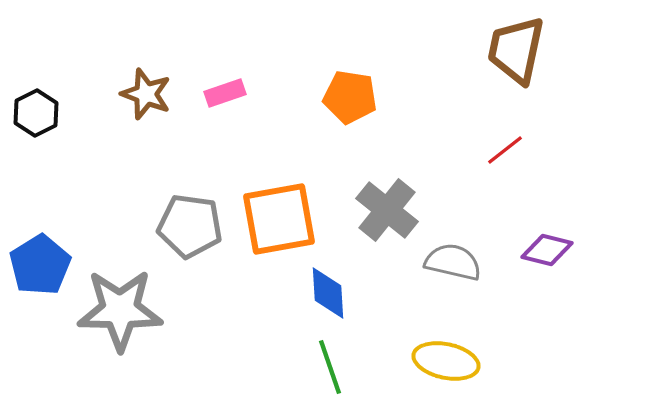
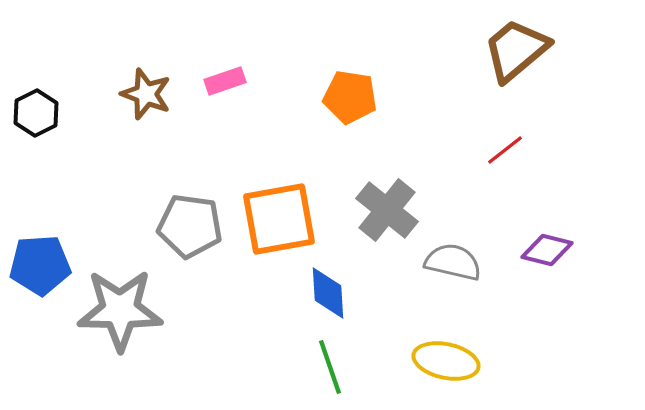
brown trapezoid: rotated 38 degrees clockwise
pink rectangle: moved 12 px up
blue pentagon: rotated 28 degrees clockwise
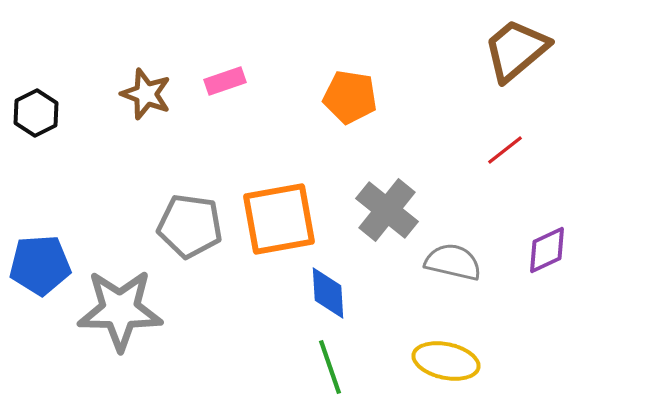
purple diamond: rotated 39 degrees counterclockwise
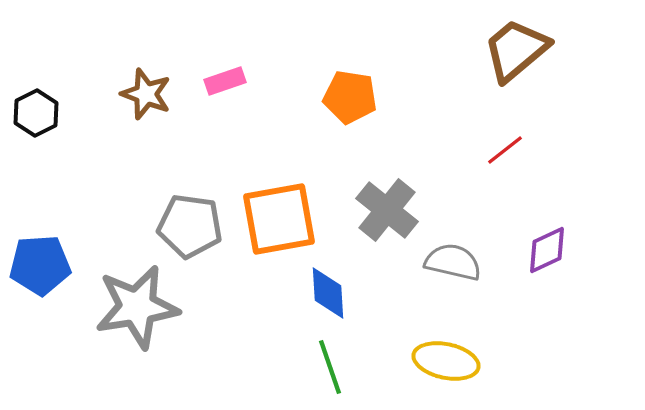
gray star: moved 17 px right, 3 px up; rotated 10 degrees counterclockwise
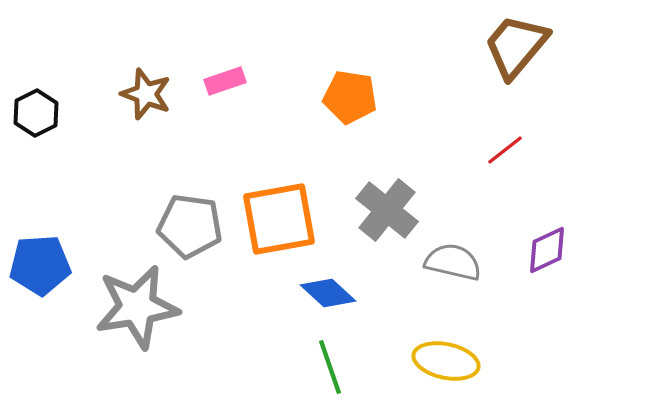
brown trapezoid: moved 4 px up; rotated 10 degrees counterclockwise
blue diamond: rotated 44 degrees counterclockwise
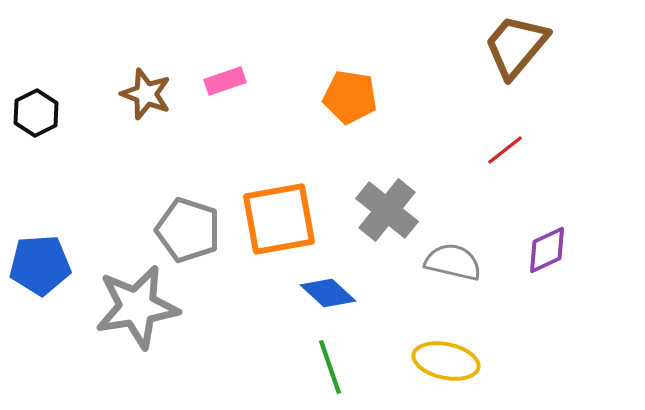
gray pentagon: moved 2 px left, 4 px down; rotated 10 degrees clockwise
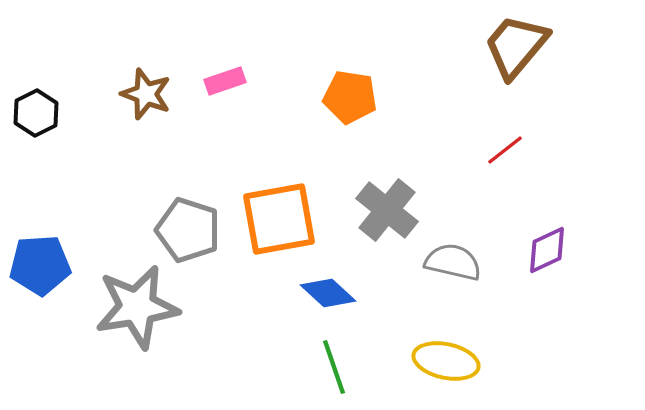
green line: moved 4 px right
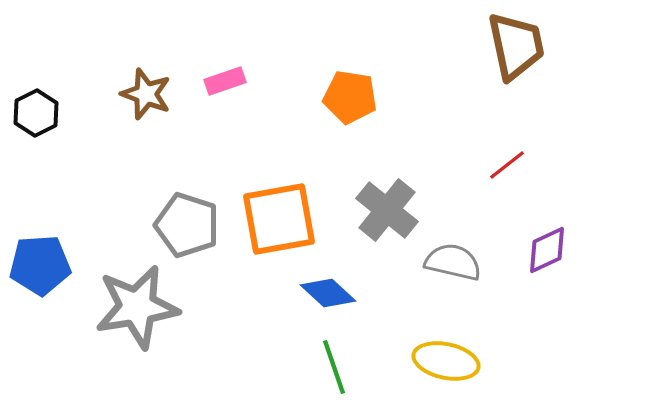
brown trapezoid: rotated 128 degrees clockwise
red line: moved 2 px right, 15 px down
gray pentagon: moved 1 px left, 5 px up
